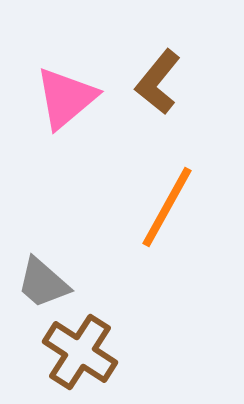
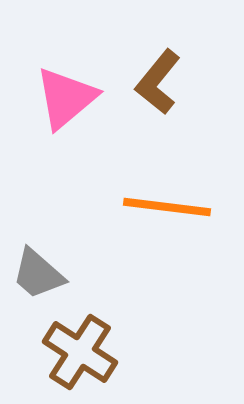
orange line: rotated 68 degrees clockwise
gray trapezoid: moved 5 px left, 9 px up
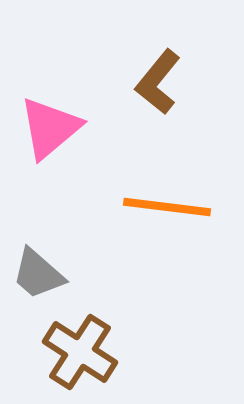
pink triangle: moved 16 px left, 30 px down
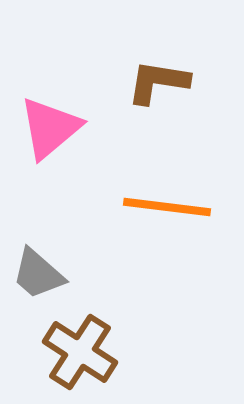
brown L-shape: rotated 60 degrees clockwise
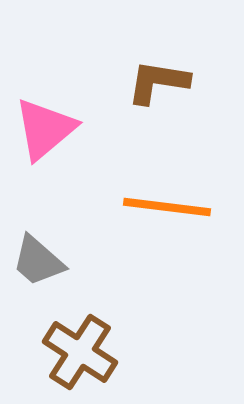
pink triangle: moved 5 px left, 1 px down
gray trapezoid: moved 13 px up
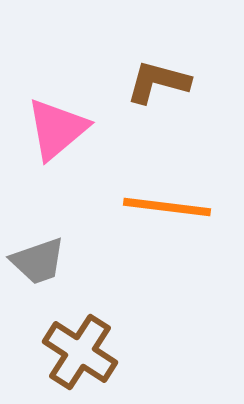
brown L-shape: rotated 6 degrees clockwise
pink triangle: moved 12 px right
gray trapezoid: rotated 60 degrees counterclockwise
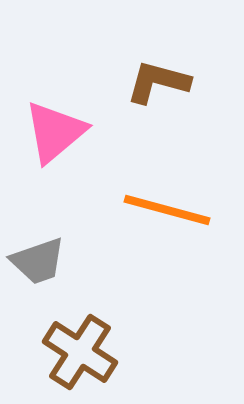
pink triangle: moved 2 px left, 3 px down
orange line: moved 3 px down; rotated 8 degrees clockwise
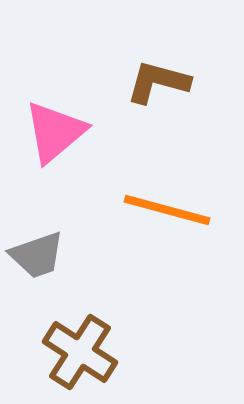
gray trapezoid: moved 1 px left, 6 px up
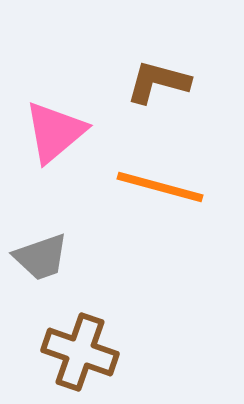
orange line: moved 7 px left, 23 px up
gray trapezoid: moved 4 px right, 2 px down
brown cross: rotated 14 degrees counterclockwise
